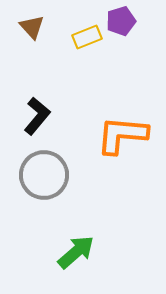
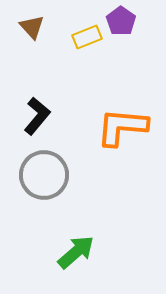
purple pentagon: rotated 20 degrees counterclockwise
orange L-shape: moved 8 px up
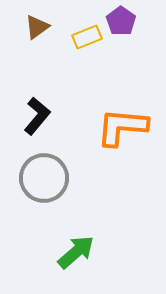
brown triangle: moved 5 px right; rotated 36 degrees clockwise
gray circle: moved 3 px down
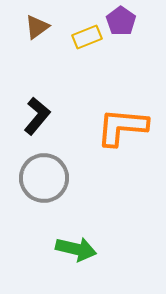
green arrow: moved 3 px up; rotated 54 degrees clockwise
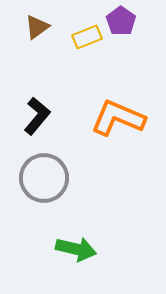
orange L-shape: moved 4 px left, 9 px up; rotated 18 degrees clockwise
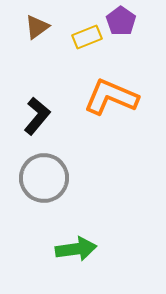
orange L-shape: moved 7 px left, 21 px up
green arrow: rotated 21 degrees counterclockwise
